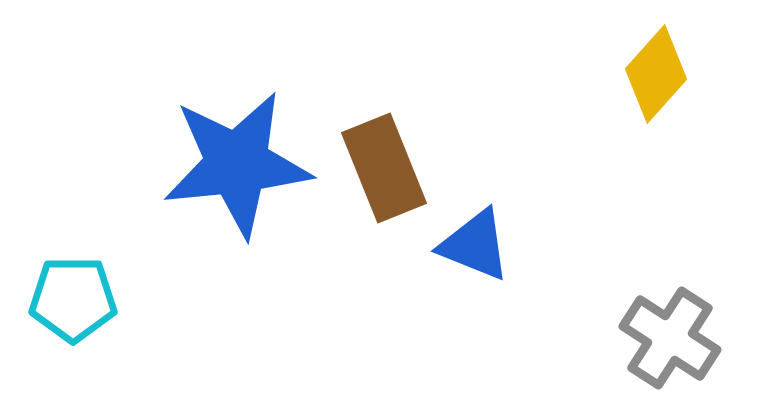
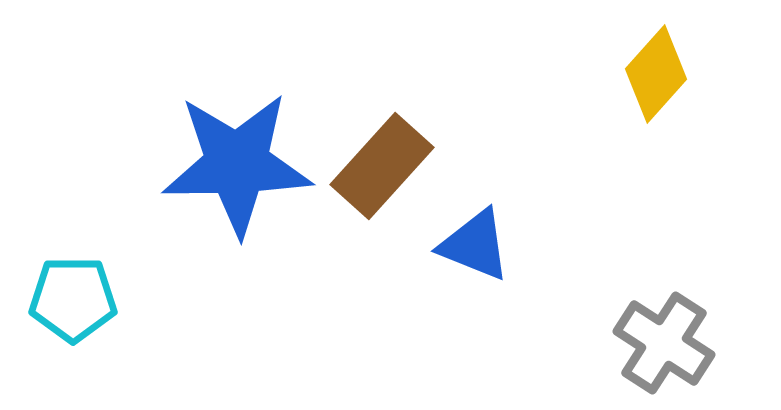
blue star: rotated 5 degrees clockwise
brown rectangle: moved 2 px left, 2 px up; rotated 64 degrees clockwise
gray cross: moved 6 px left, 5 px down
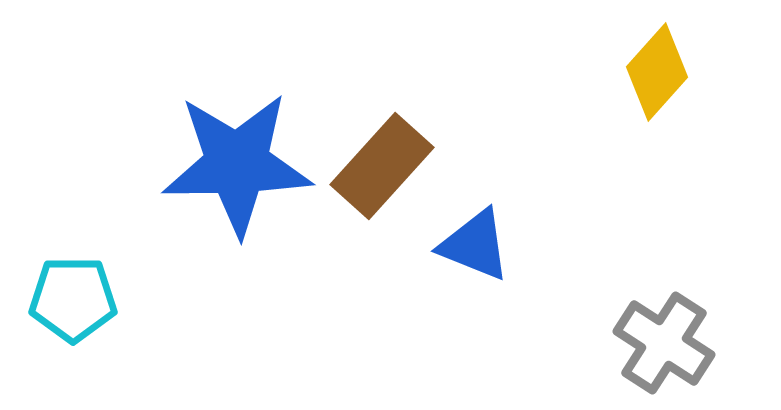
yellow diamond: moved 1 px right, 2 px up
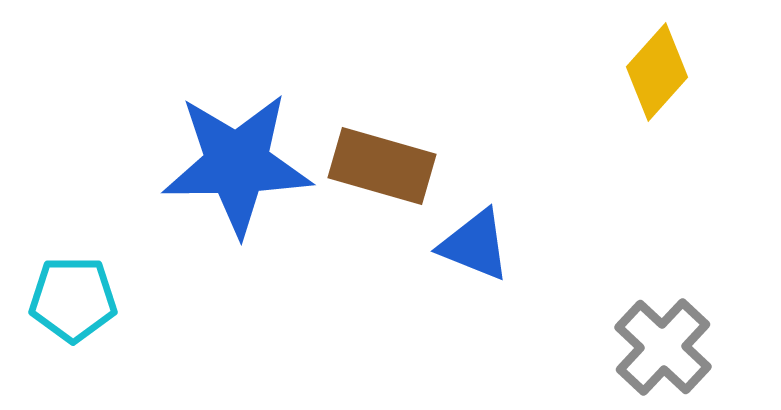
brown rectangle: rotated 64 degrees clockwise
gray cross: moved 1 px left, 4 px down; rotated 10 degrees clockwise
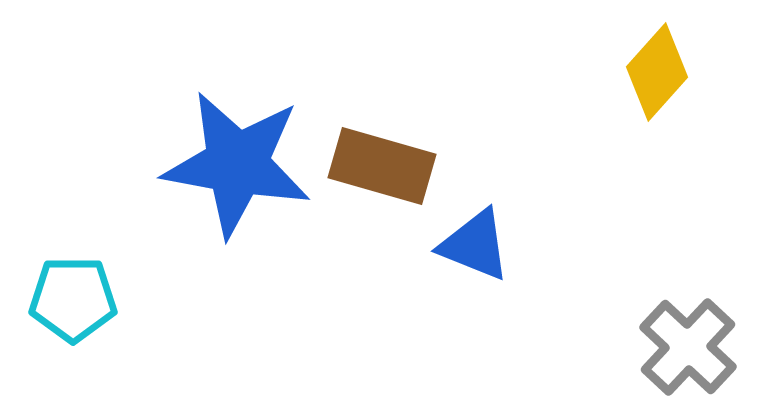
blue star: rotated 11 degrees clockwise
gray cross: moved 25 px right
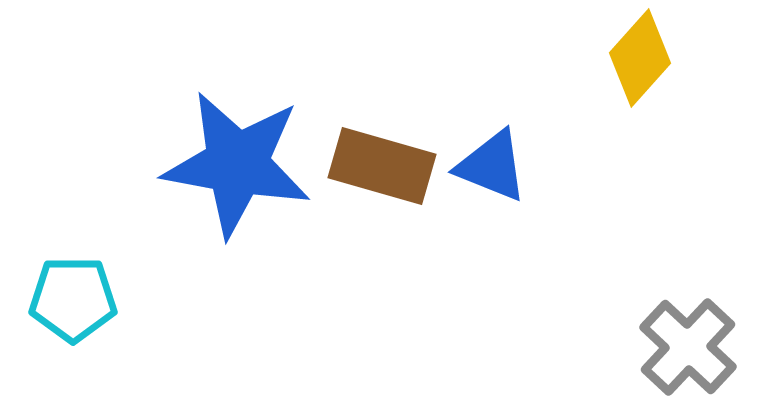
yellow diamond: moved 17 px left, 14 px up
blue triangle: moved 17 px right, 79 px up
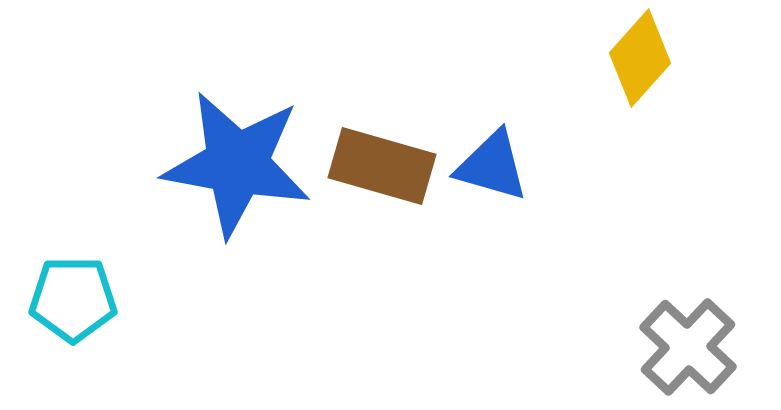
blue triangle: rotated 6 degrees counterclockwise
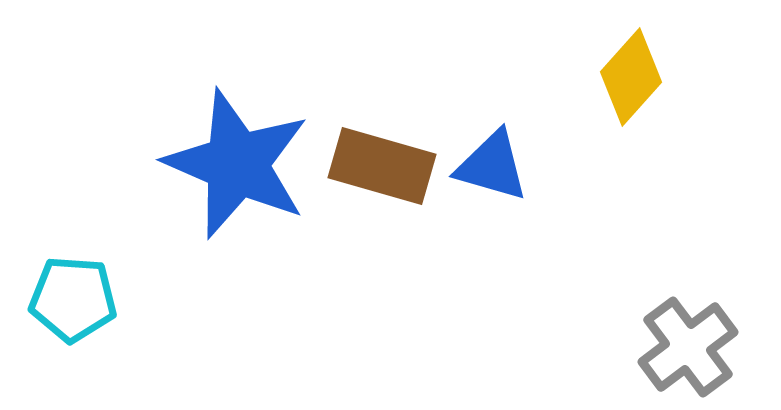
yellow diamond: moved 9 px left, 19 px down
blue star: rotated 13 degrees clockwise
cyan pentagon: rotated 4 degrees clockwise
gray cross: rotated 10 degrees clockwise
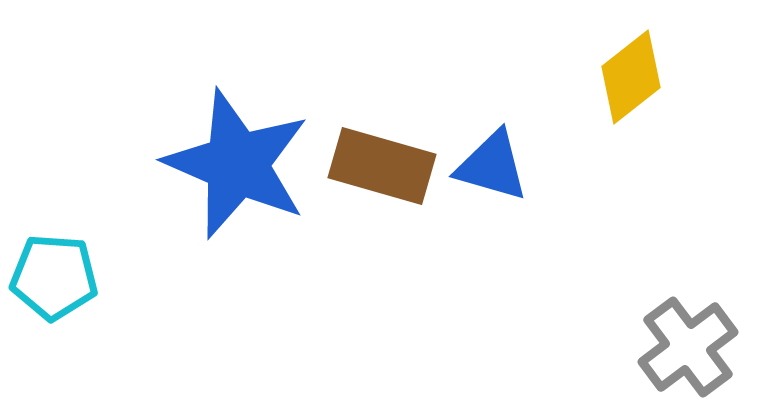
yellow diamond: rotated 10 degrees clockwise
cyan pentagon: moved 19 px left, 22 px up
